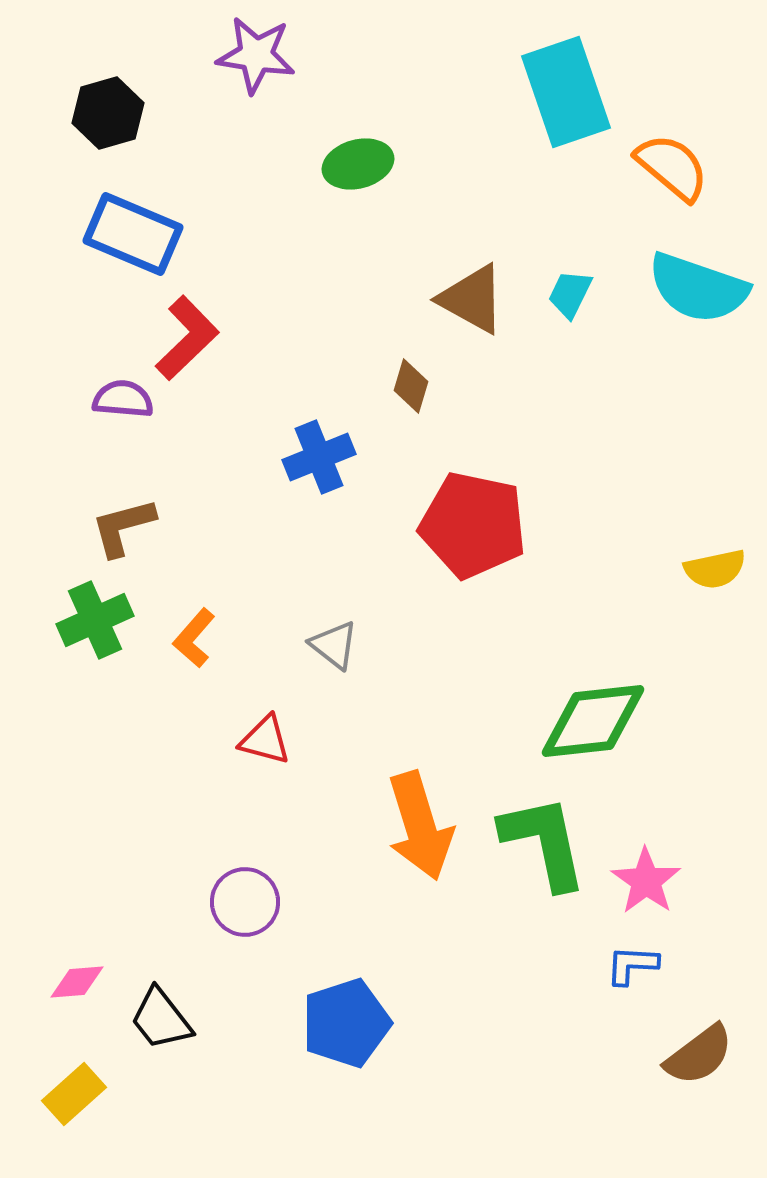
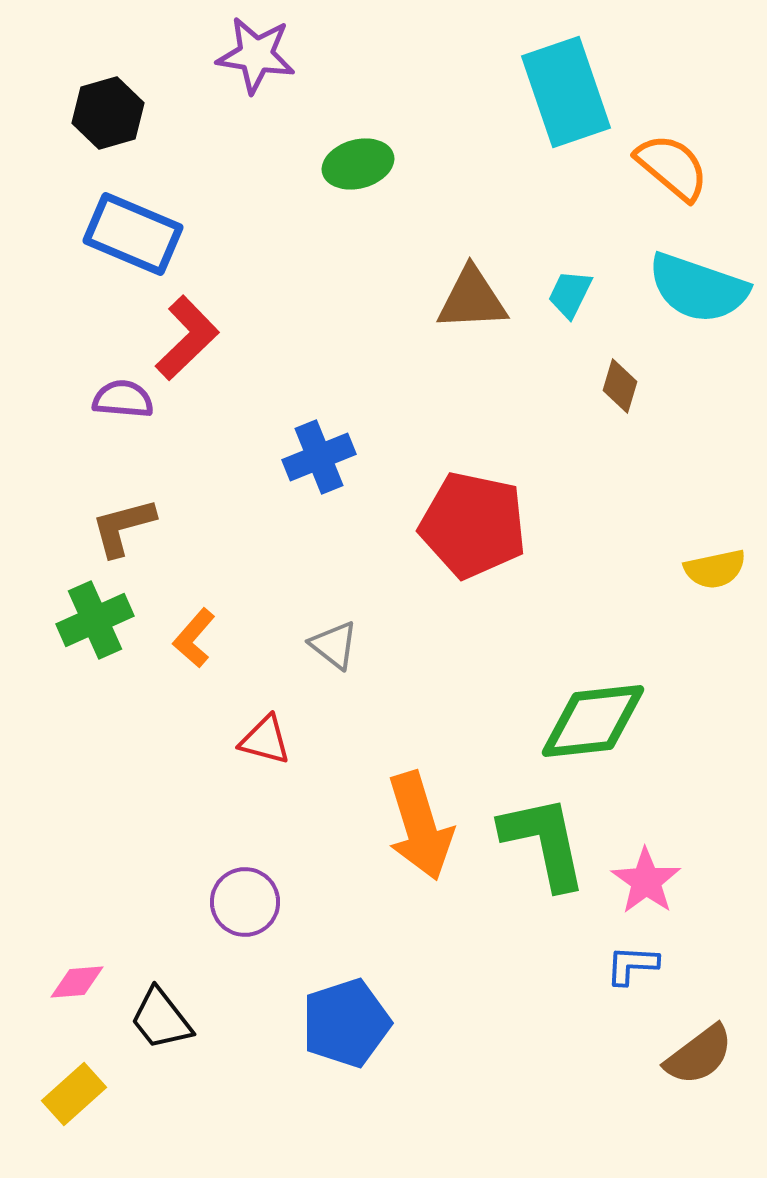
brown triangle: rotated 32 degrees counterclockwise
brown diamond: moved 209 px right
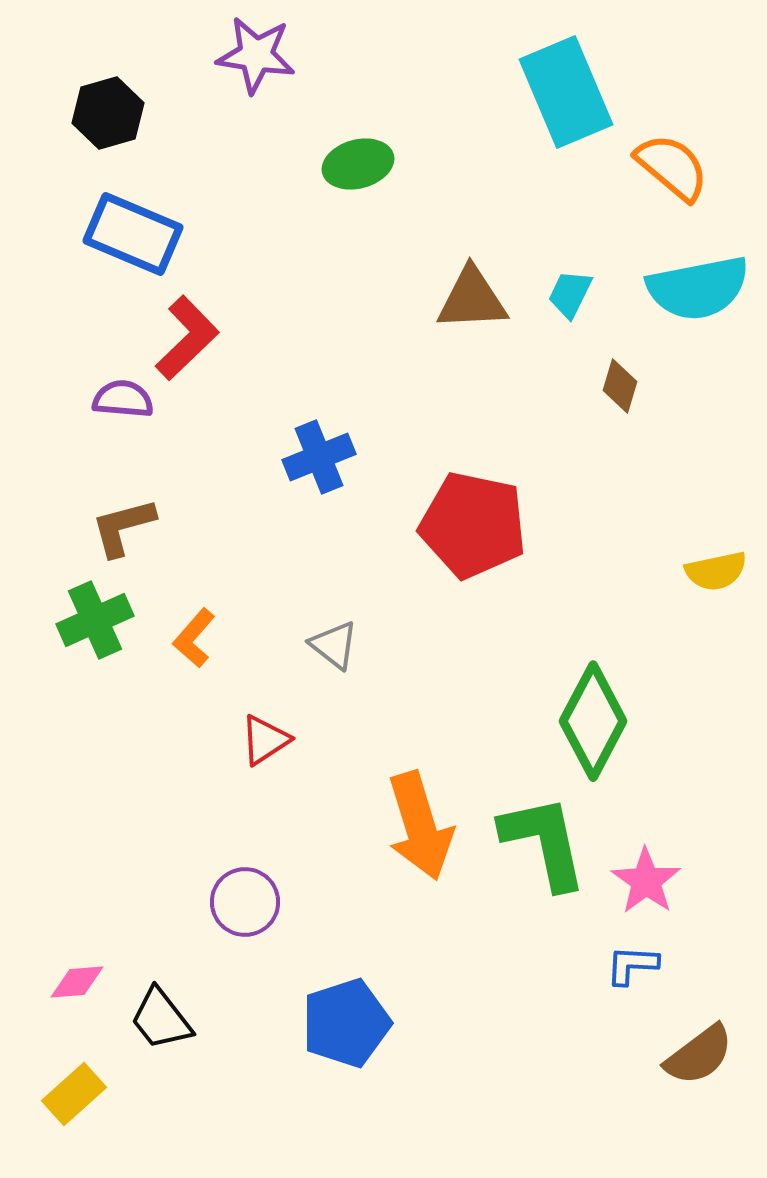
cyan rectangle: rotated 4 degrees counterclockwise
cyan semicircle: rotated 30 degrees counterclockwise
yellow semicircle: moved 1 px right, 2 px down
green diamond: rotated 56 degrees counterclockwise
red triangle: rotated 48 degrees counterclockwise
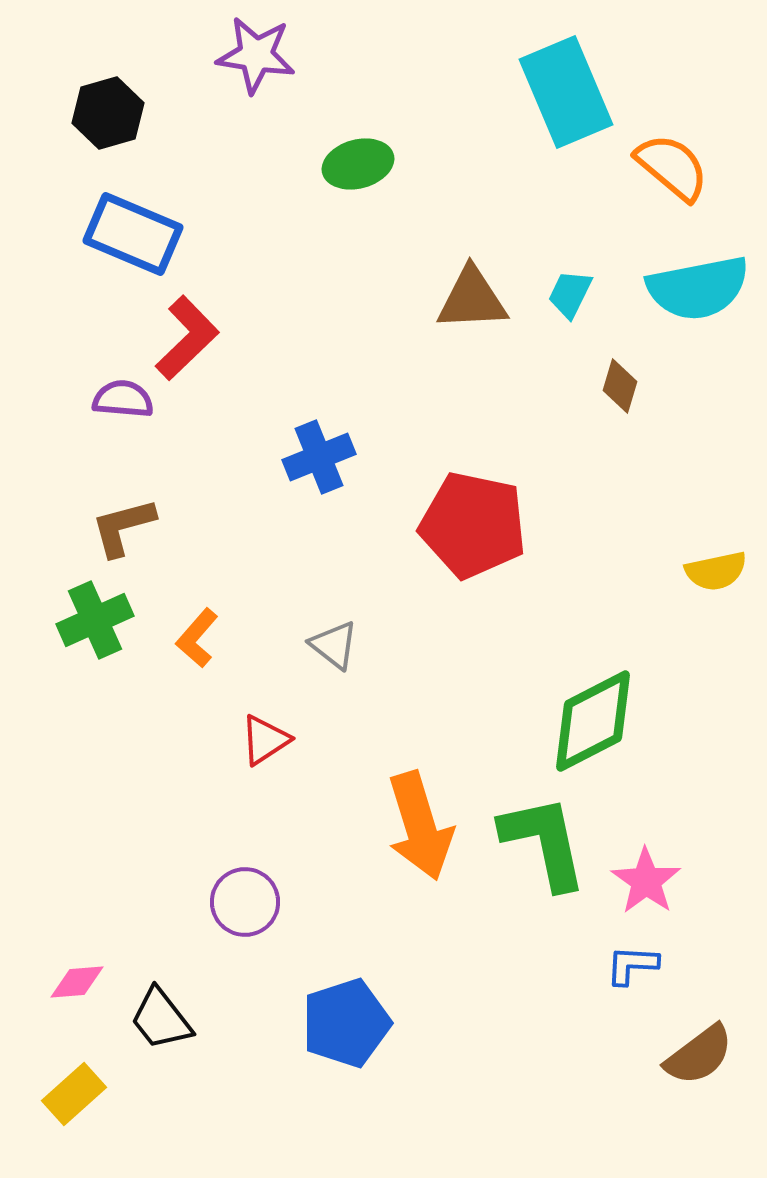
orange L-shape: moved 3 px right
green diamond: rotated 35 degrees clockwise
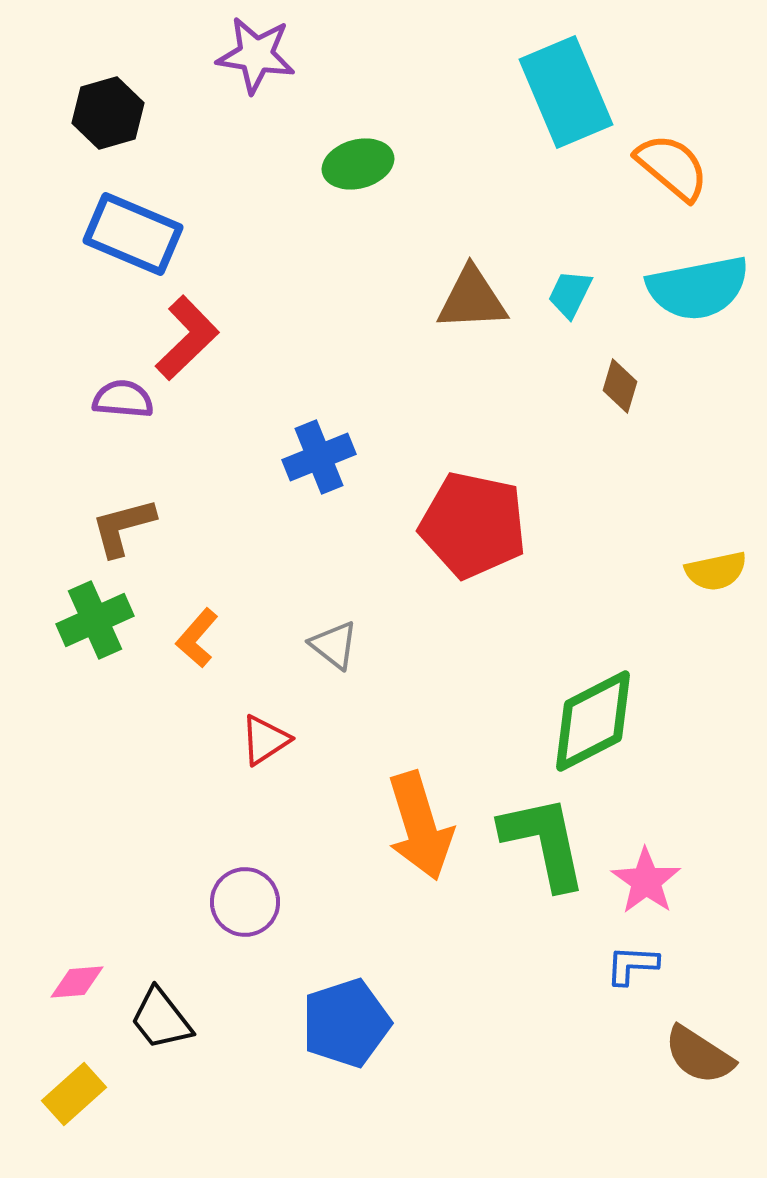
brown semicircle: rotated 70 degrees clockwise
